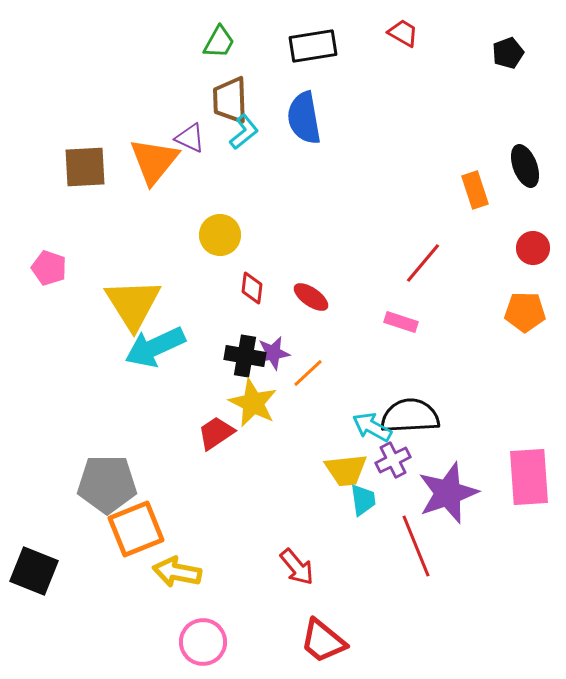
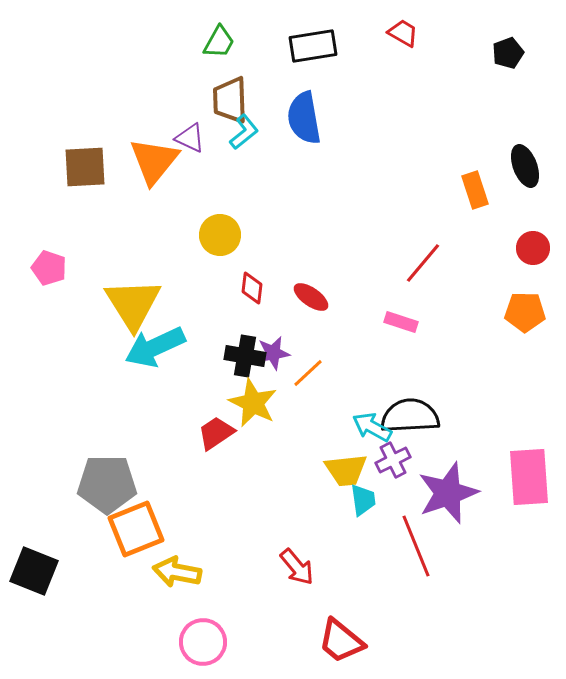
red trapezoid at (323, 641): moved 18 px right
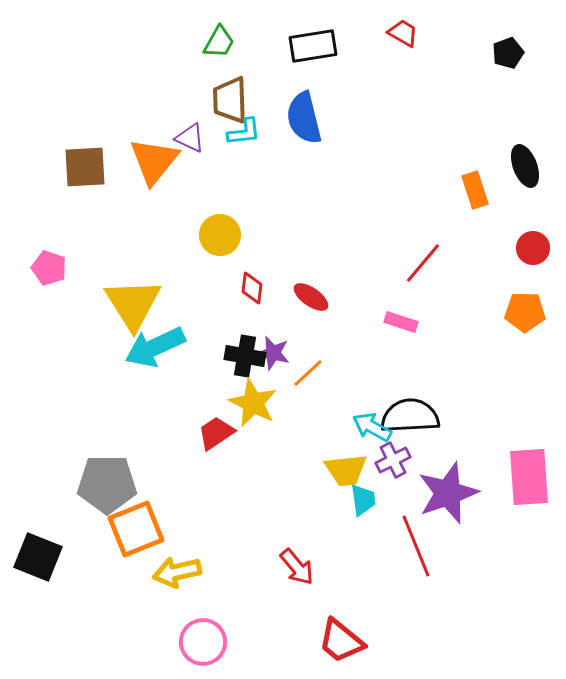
blue semicircle at (304, 118): rotated 4 degrees counterclockwise
cyan L-shape at (244, 132): rotated 33 degrees clockwise
purple star at (273, 353): rotated 24 degrees clockwise
black square at (34, 571): moved 4 px right, 14 px up
yellow arrow at (177, 572): rotated 24 degrees counterclockwise
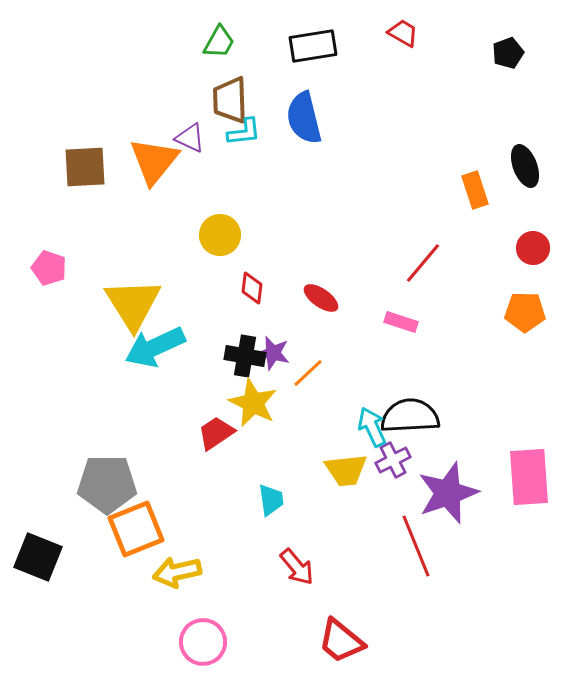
red ellipse at (311, 297): moved 10 px right, 1 px down
cyan arrow at (372, 427): rotated 36 degrees clockwise
cyan trapezoid at (363, 500): moved 92 px left
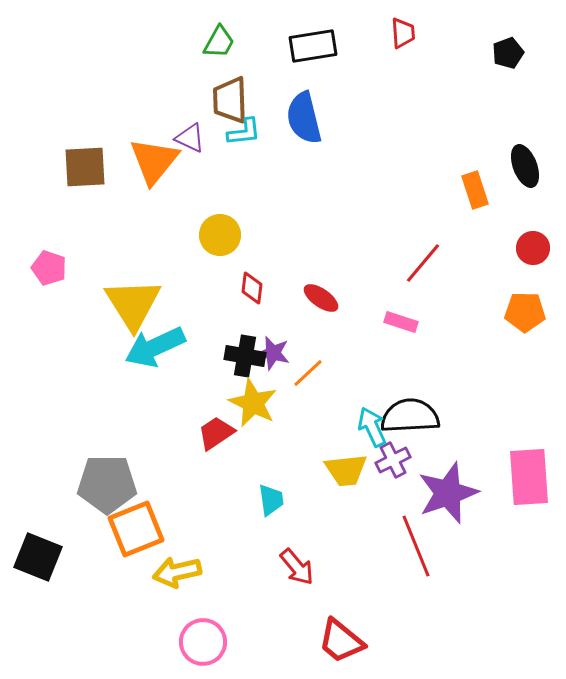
red trapezoid at (403, 33): rotated 56 degrees clockwise
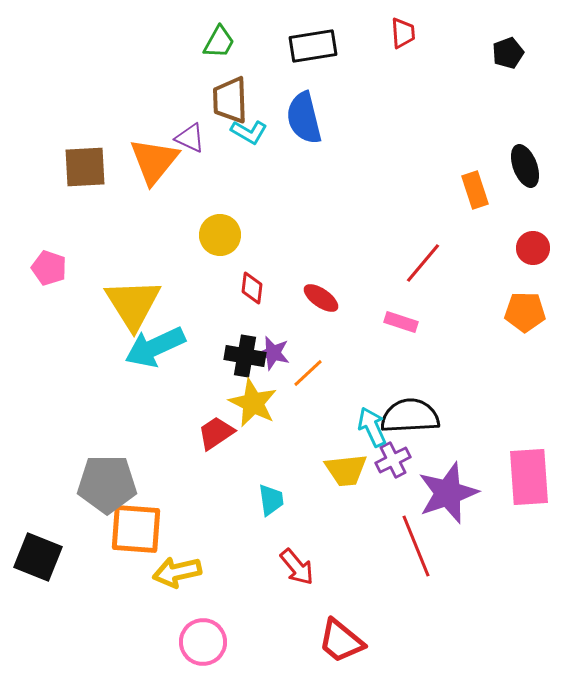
cyan L-shape at (244, 132): moved 5 px right; rotated 36 degrees clockwise
orange square at (136, 529): rotated 26 degrees clockwise
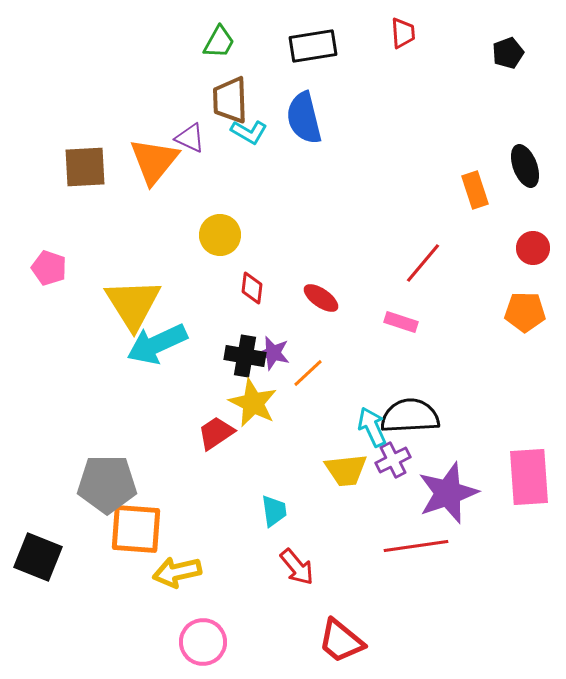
cyan arrow at (155, 347): moved 2 px right, 3 px up
cyan trapezoid at (271, 500): moved 3 px right, 11 px down
red line at (416, 546): rotated 76 degrees counterclockwise
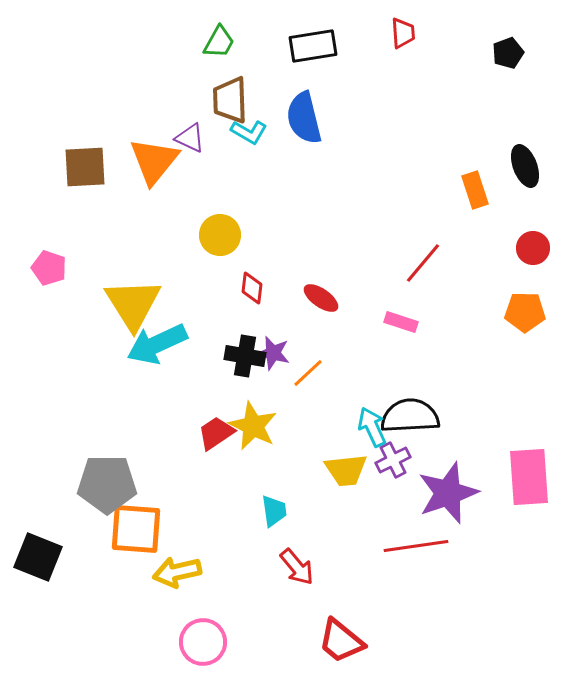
yellow star at (253, 403): moved 23 px down
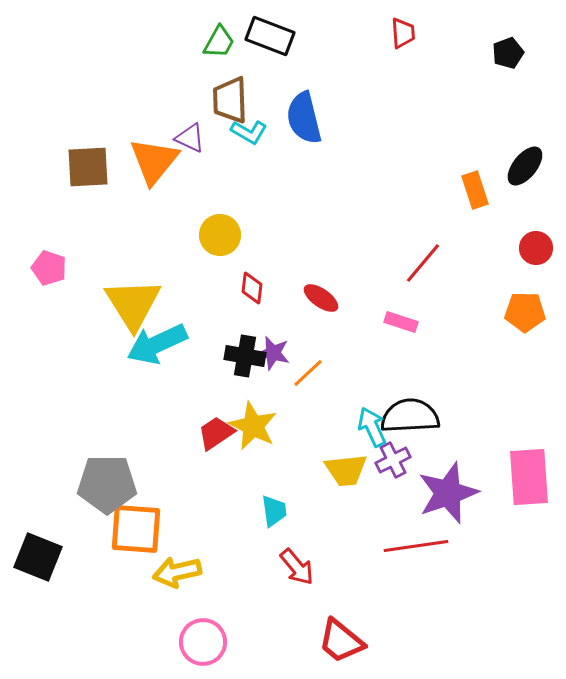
black rectangle at (313, 46): moved 43 px left, 10 px up; rotated 30 degrees clockwise
black ellipse at (525, 166): rotated 60 degrees clockwise
brown square at (85, 167): moved 3 px right
red circle at (533, 248): moved 3 px right
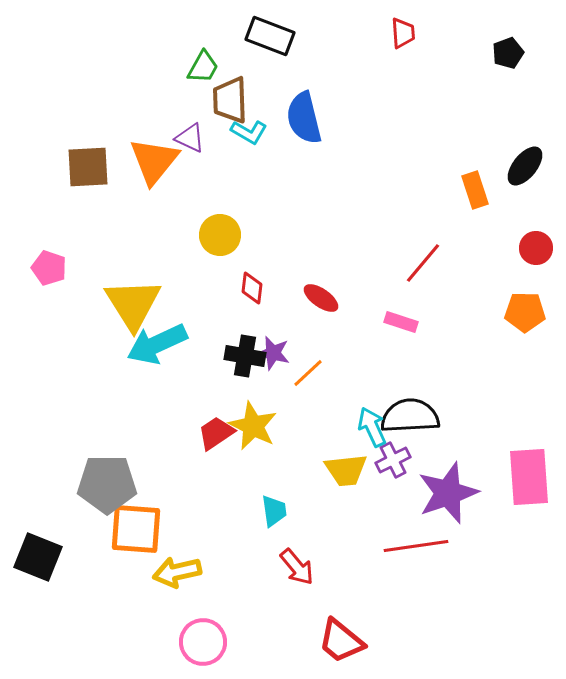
green trapezoid at (219, 42): moved 16 px left, 25 px down
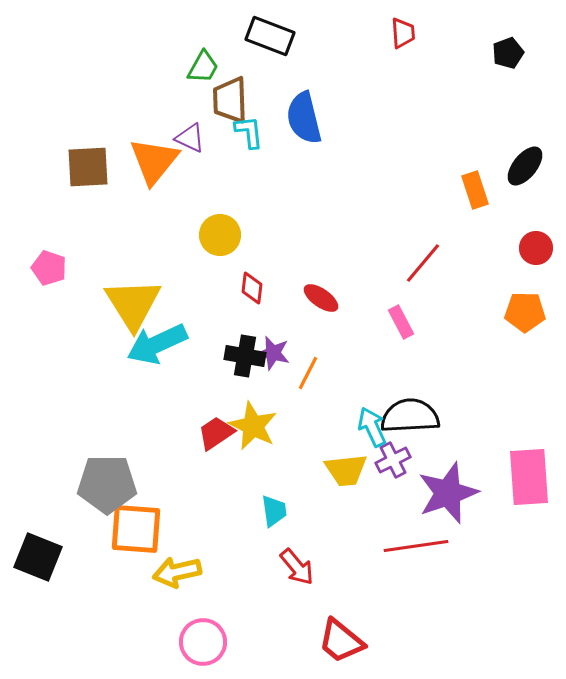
cyan L-shape at (249, 132): rotated 126 degrees counterclockwise
pink rectangle at (401, 322): rotated 44 degrees clockwise
orange line at (308, 373): rotated 20 degrees counterclockwise
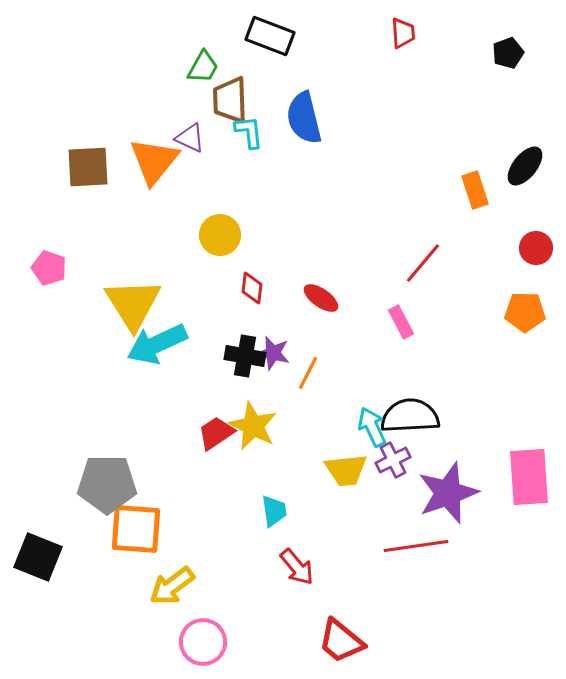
yellow arrow at (177, 572): moved 5 px left, 14 px down; rotated 24 degrees counterclockwise
